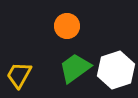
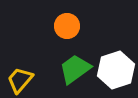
green trapezoid: moved 1 px down
yellow trapezoid: moved 1 px right, 5 px down; rotated 12 degrees clockwise
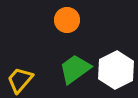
orange circle: moved 6 px up
white hexagon: rotated 9 degrees counterclockwise
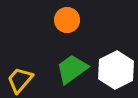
green trapezoid: moved 3 px left
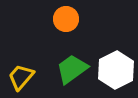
orange circle: moved 1 px left, 1 px up
yellow trapezoid: moved 1 px right, 3 px up
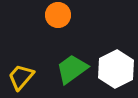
orange circle: moved 8 px left, 4 px up
white hexagon: moved 1 px up
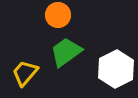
green trapezoid: moved 6 px left, 17 px up
yellow trapezoid: moved 4 px right, 4 px up
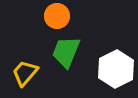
orange circle: moved 1 px left, 1 px down
green trapezoid: rotated 32 degrees counterclockwise
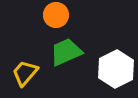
orange circle: moved 1 px left, 1 px up
green trapezoid: rotated 44 degrees clockwise
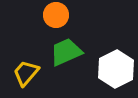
yellow trapezoid: moved 1 px right
